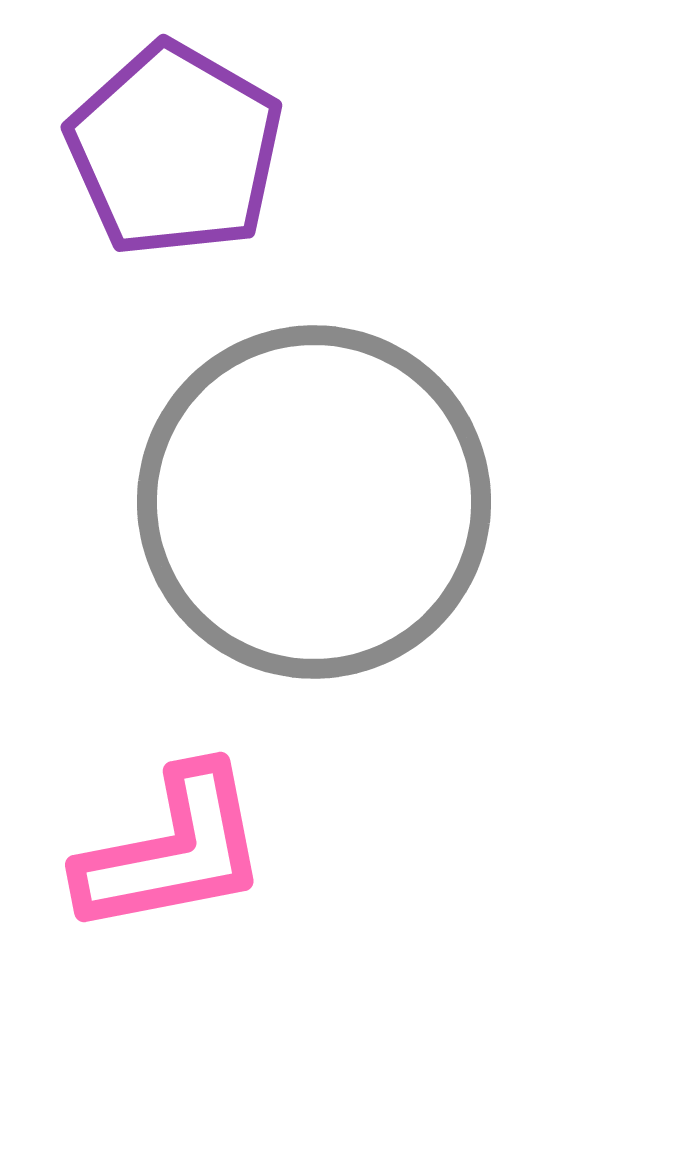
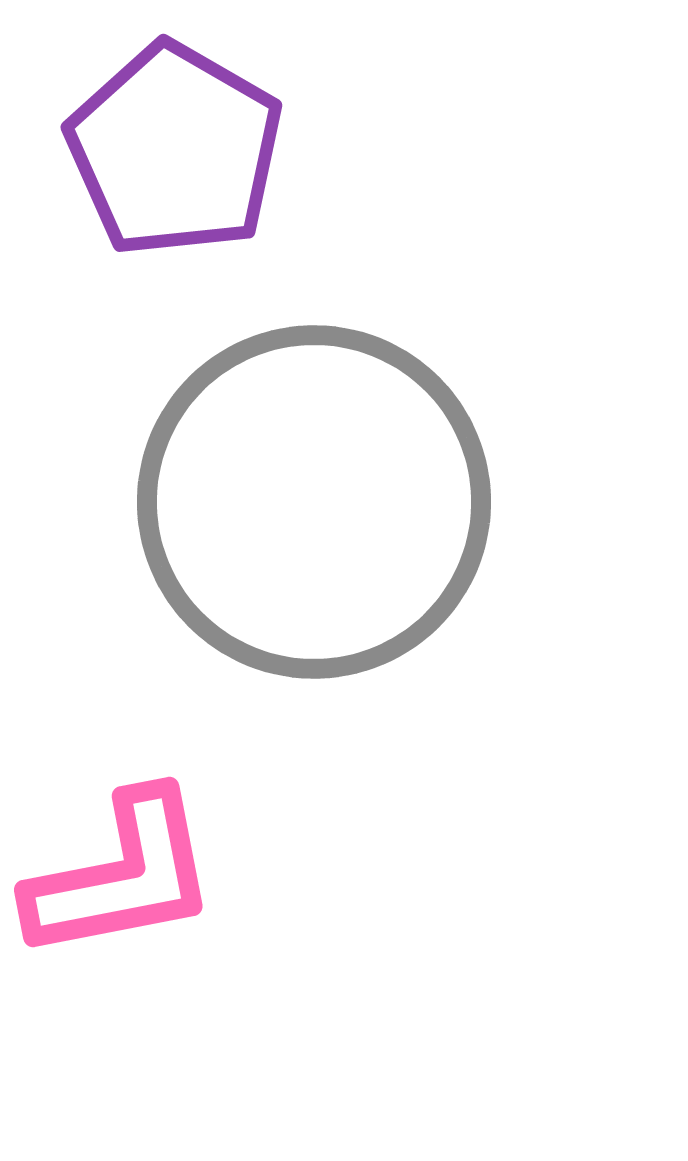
pink L-shape: moved 51 px left, 25 px down
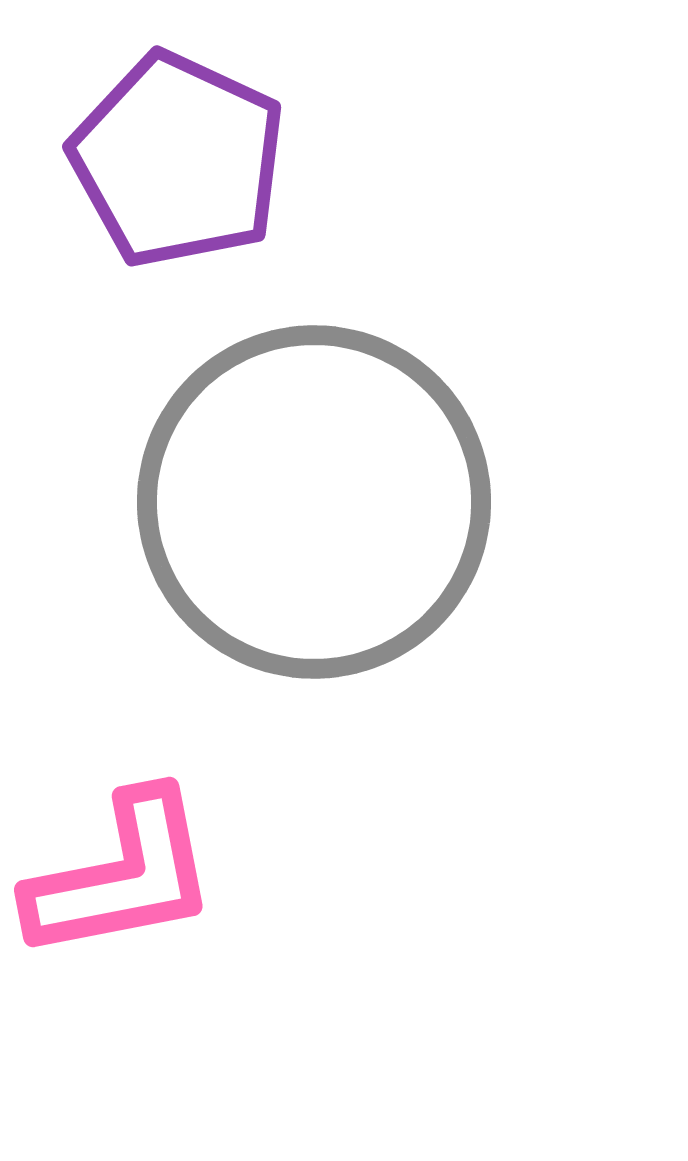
purple pentagon: moved 3 px right, 10 px down; rotated 5 degrees counterclockwise
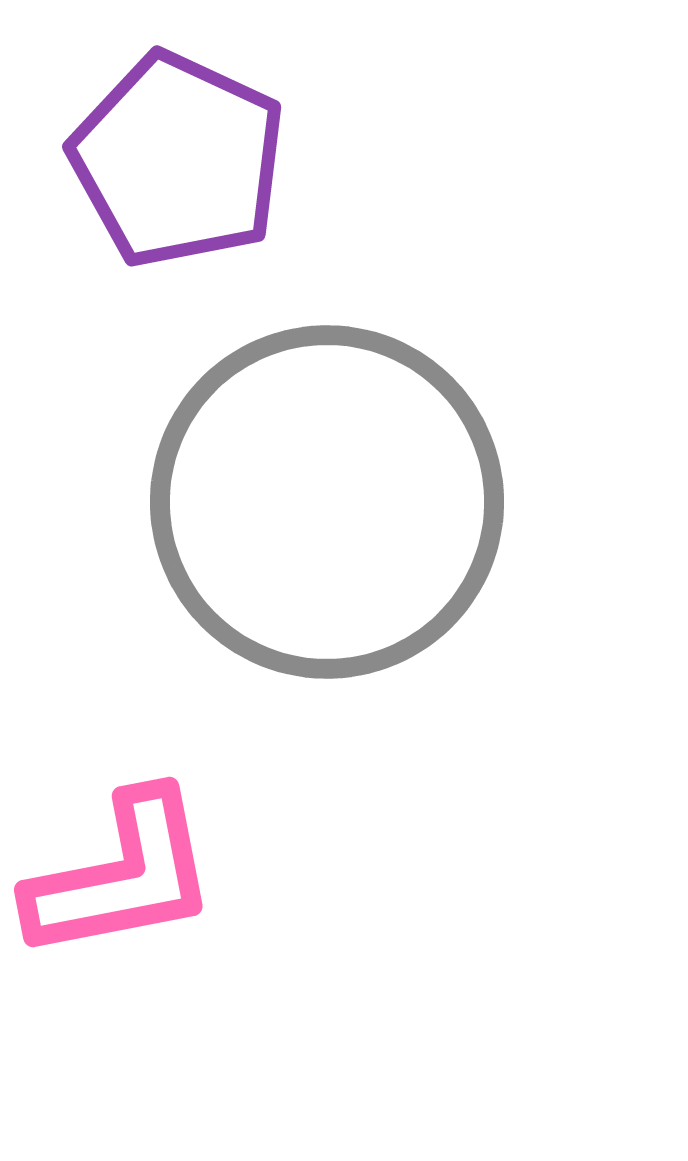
gray circle: moved 13 px right
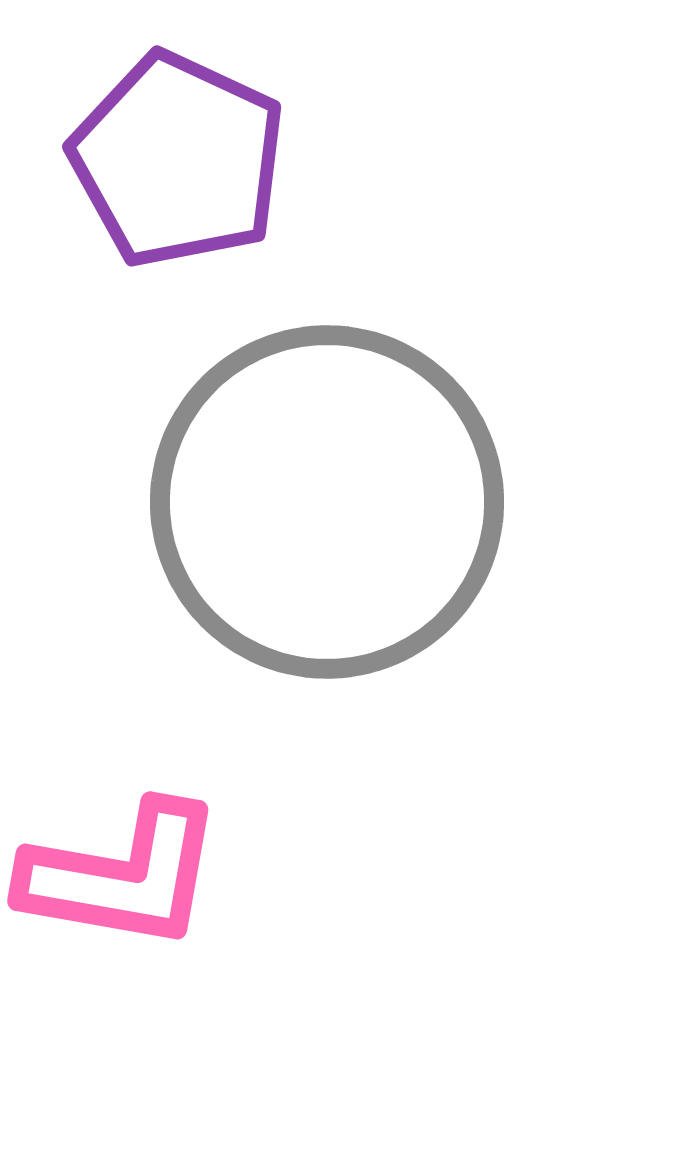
pink L-shape: rotated 21 degrees clockwise
